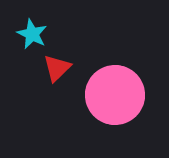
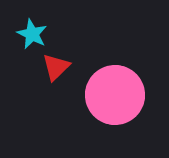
red triangle: moved 1 px left, 1 px up
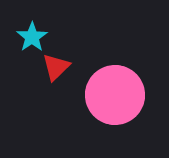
cyan star: moved 3 px down; rotated 12 degrees clockwise
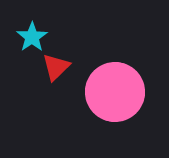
pink circle: moved 3 px up
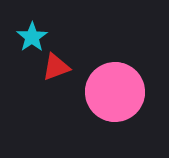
red triangle: rotated 24 degrees clockwise
